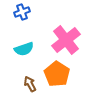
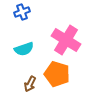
pink cross: rotated 20 degrees counterclockwise
orange pentagon: rotated 15 degrees counterclockwise
brown arrow: rotated 126 degrees counterclockwise
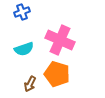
pink cross: moved 6 px left; rotated 8 degrees counterclockwise
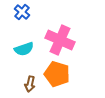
blue cross: rotated 28 degrees counterclockwise
brown arrow: rotated 14 degrees counterclockwise
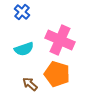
brown arrow: rotated 119 degrees clockwise
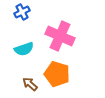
blue cross: rotated 21 degrees clockwise
pink cross: moved 4 px up
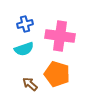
blue cross: moved 3 px right, 12 px down; rotated 14 degrees clockwise
pink cross: rotated 16 degrees counterclockwise
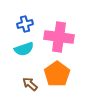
pink cross: moved 1 px left, 1 px down
orange pentagon: rotated 20 degrees clockwise
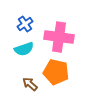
blue cross: rotated 21 degrees counterclockwise
orange pentagon: moved 1 px left, 2 px up; rotated 25 degrees counterclockwise
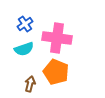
pink cross: moved 2 px left, 1 px down
orange pentagon: rotated 10 degrees clockwise
brown arrow: rotated 63 degrees clockwise
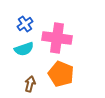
orange pentagon: moved 5 px right, 2 px down
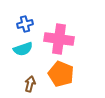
blue cross: rotated 21 degrees clockwise
pink cross: moved 2 px right, 1 px down
cyan semicircle: moved 1 px left
